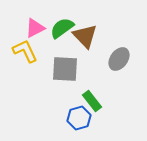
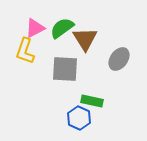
brown triangle: moved 3 px down; rotated 12 degrees clockwise
yellow L-shape: rotated 136 degrees counterclockwise
green rectangle: rotated 40 degrees counterclockwise
blue hexagon: rotated 20 degrees counterclockwise
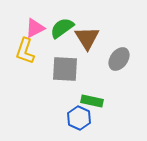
brown triangle: moved 2 px right, 1 px up
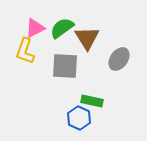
gray square: moved 3 px up
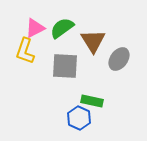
brown triangle: moved 6 px right, 3 px down
